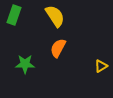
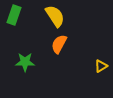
orange semicircle: moved 1 px right, 4 px up
green star: moved 2 px up
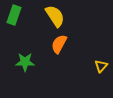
yellow triangle: rotated 16 degrees counterclockwise
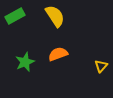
green rectangle: moved 1 px right, 1 px down; rotated 42 degrees clockwise
orange semicircle: moved 1 px left, 10 px down; rotated 42 degrees clockwise
green star: rotated 24 degrees counterclockwise
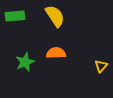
green rectangle: rotated 24 degrees clockwise
orange semicircle: moved 2 px left, 1 px up; rotated 18 degrees clockwise
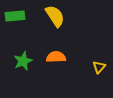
orange semicircle: moved 4 px down
green star: moved 2 px left, 1 px up
yellow triangle: moved 2 px left, 1 px down
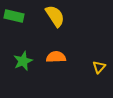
green rectangle: moved 1 px left; rotated 18 degrees clockwise
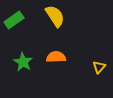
green rectangle: moved 4 px down; rotated 48 degrees counterclockwise
green star: moved 1 px down; rotated 18 degrees counterclockwise
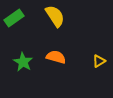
green rectangle: moved 2 px up
orange semicircle: rotated 18 degrees clockwise
yellow triangle: moved 6 px up; rotated 16 degrees clockwise
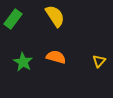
green rectangle: moved 1 px left, 1 px down; rotated 18 degrees counterclockwise
yellow triangle: rotated 16 degrees counterclockwise
